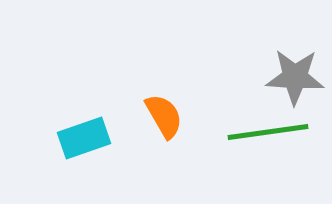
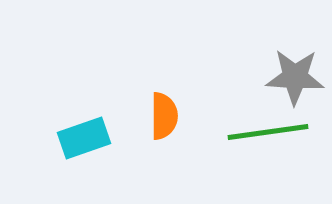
orange semicircle: rotated 30 degrees clockwise
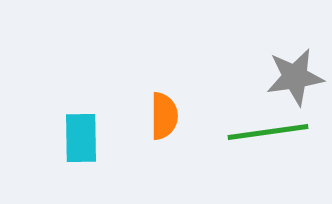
gray star: rotated 12 degrees counterclockwise
cyan rectangle: moved 3 px left; rotated 72 degrees counterclockwise
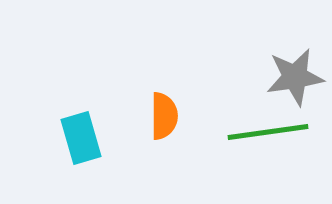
cyan rectangle: rotated 15 degrees counterclockwise
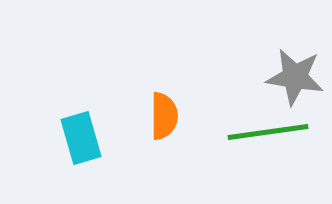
gray star: rotated 18 degrees clockwise
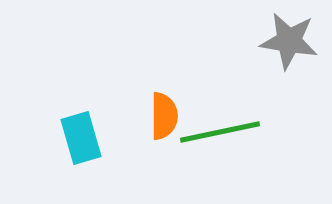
gray star: moved 6 px left, 36 px up
green line: moved 48 px left; rotated 4 degrees counterclockwise
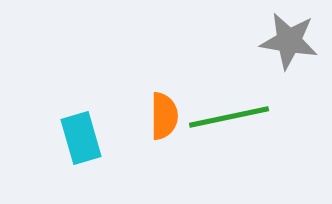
green line: moved 9 px right, 15 px up
